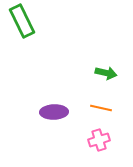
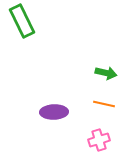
orange line: moved 3 px right, 4 px up
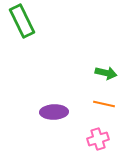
pink cross: moved 1 px left, 1 px up
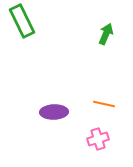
green arrow: moved 39 px up; rotated 80 degrees counterclockwise
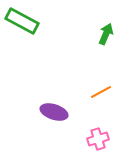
green rectangle: rotated 36 degrees counterclockwise
orange line: moved 3 px left, 12 px up; rotated 40 degrees counterclockwise
purple ellipse: rotated 20 degrees clockwise
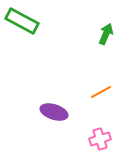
pink cross: moved 2 px right
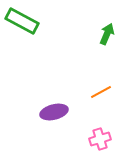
green arrow: moved 1 px right
purple ellipse: rotated 32 degrees counterclockwise
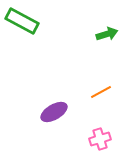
green arrow: rotated 50 degrees clockwise
purple ellipse: rotated 16 degrees counterclockwise
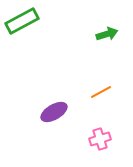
green rectangle: rotated 56 degrees counterclockwise
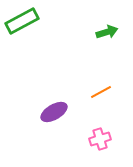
green arrow: moved 2 px up
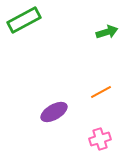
green rectangle: moved 2 px right, 1 px up
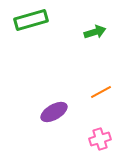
green rectangle: moved 7 px right; rotated 12 degrees clockwise
green arrow: moved 12 px left
